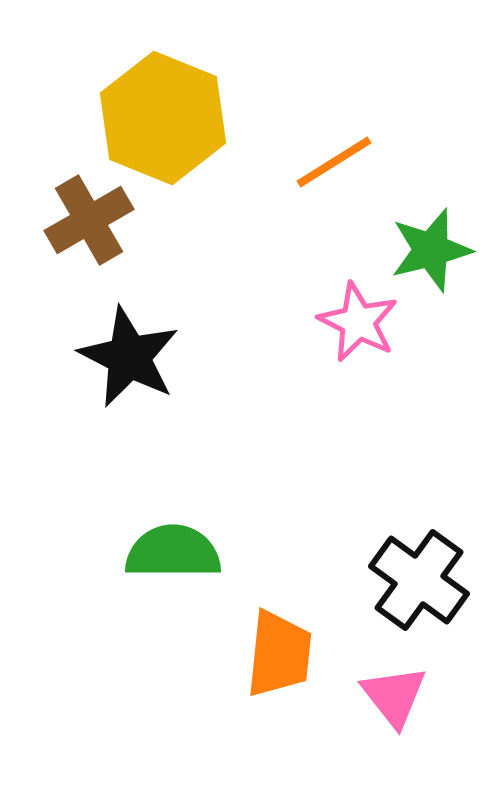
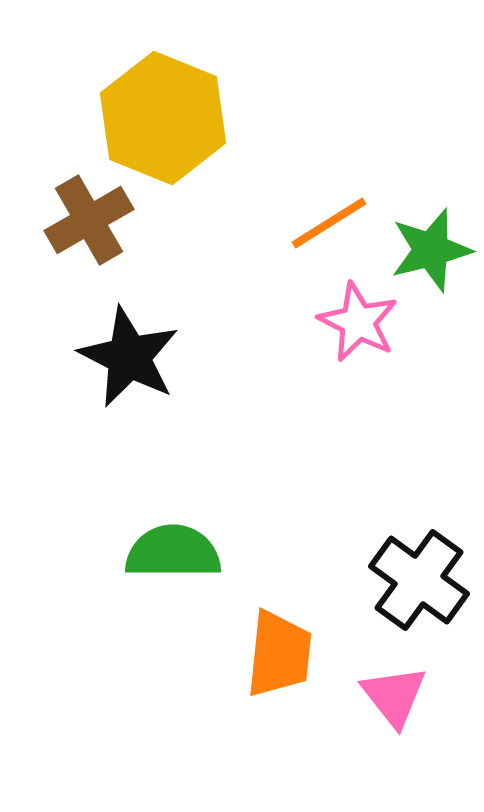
orange line: moved 5 px left, 61 px down
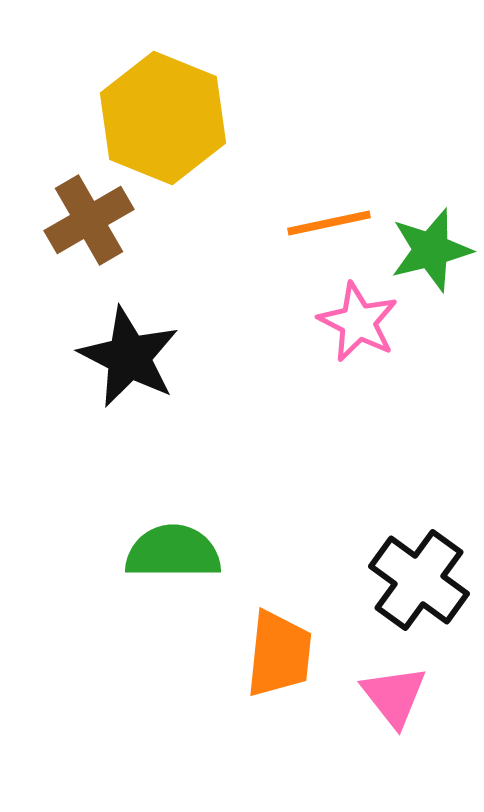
orange line: rotated 20 degrees clockwise
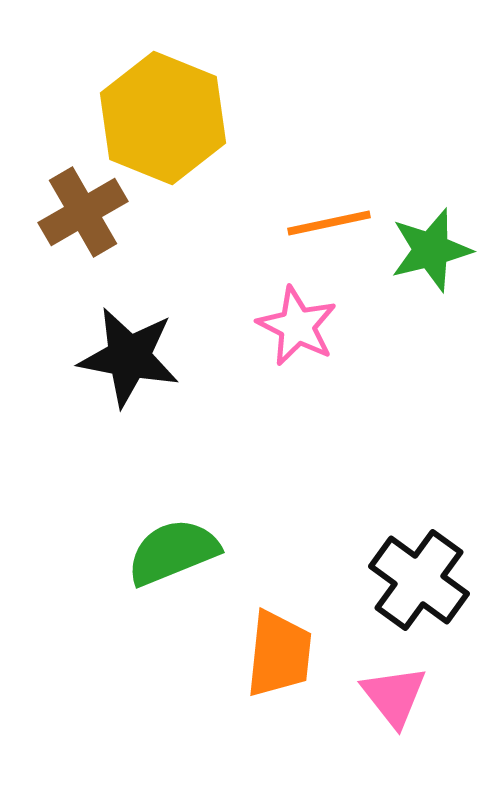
brown cross: moved 6 px left, 8 px up
pink star: moved 61 px left, 4 px down
black star: rotated 16 degrees counterclockwise
green semicircle: rotated 22 degrees counterclockwise
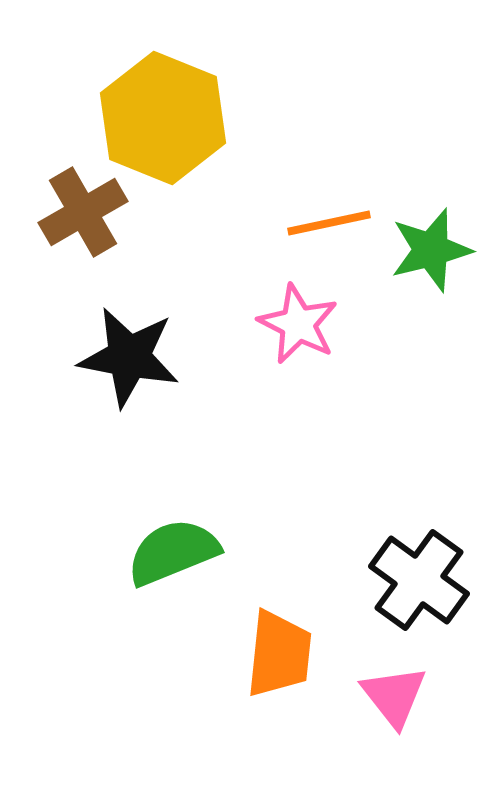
pink star: moved 1 px right, 2 px up
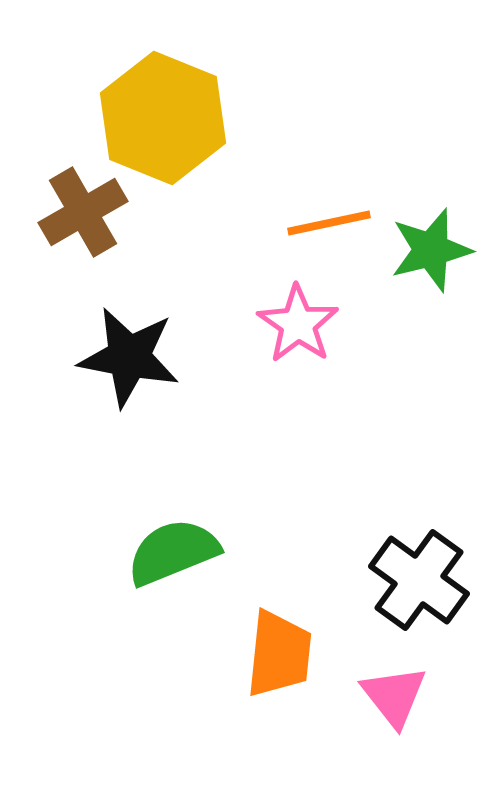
pink star: rotated 8 degrees clockwise
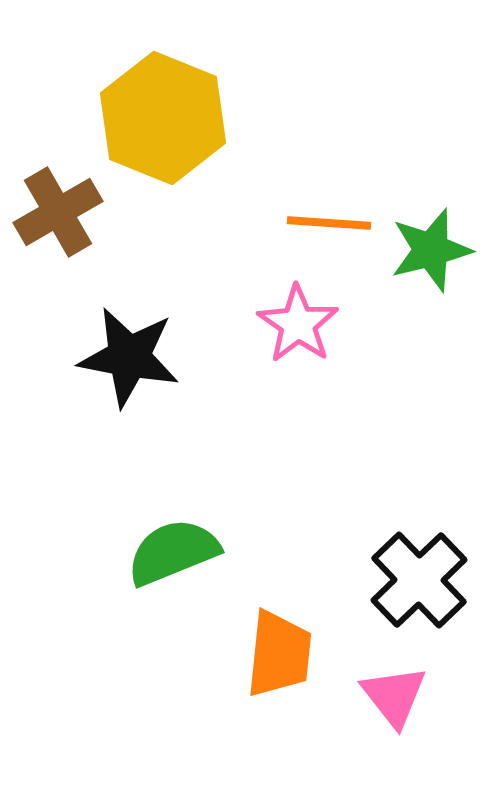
brown cross: moved 25 px left
orange line: rotated 16 degrees clockwise
black cross: rotated 10 degrees clockwise
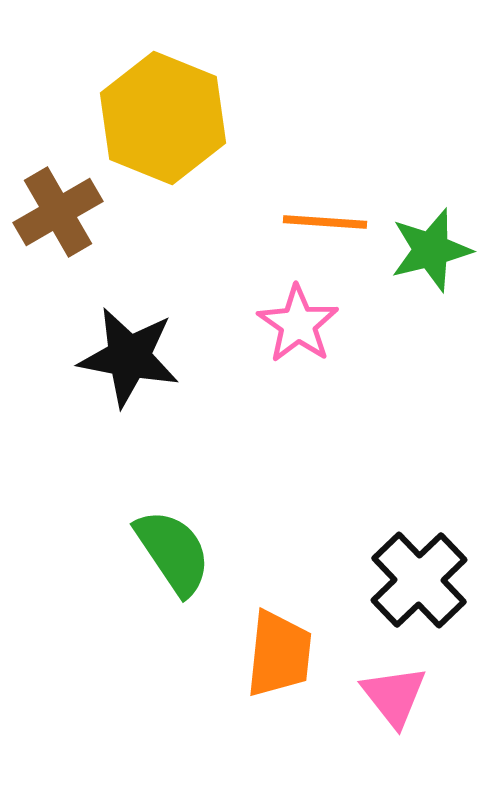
orange line: moved 4 px left, 1 px up
green semicircle: rotated 78 degrees clockwise
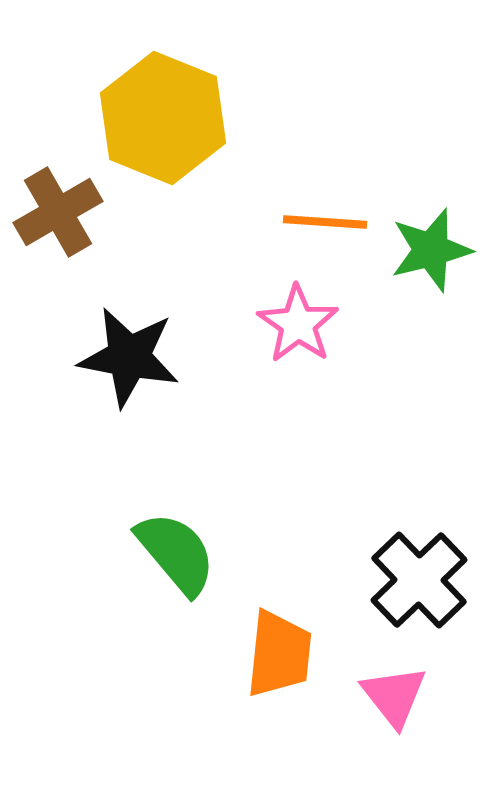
green semicircle: moved 3 px right, 1 px down; rotated 6 degrees counterclockwise
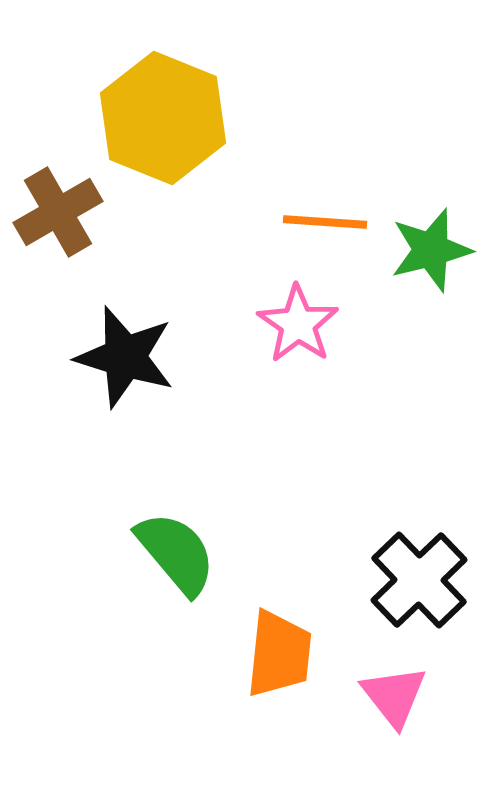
black star: moved 4 px left; rotated 6 degrees clockwise
